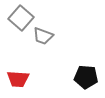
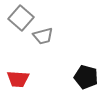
gray trapezoid: rotated 35 degrees counterclockwise
black pentagon: rotated 10 degrees clockwise
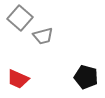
gray square: moved 1 px left
red trapezoid: rotated 20 degrees clockwise
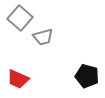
gray trapezoid: moved 1 px down
black pentagon: moved 1 px right, 1 px up
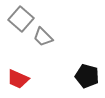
gray square: moved 1 px right, 1 px down
gray trapezoid: rotated 60 degrees clockwise
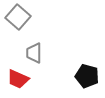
gray square: moved 3 px left, 2 px up
gray trapezoid: moved 9 px left, 16 px down; rotated 45 degrees clockwise
